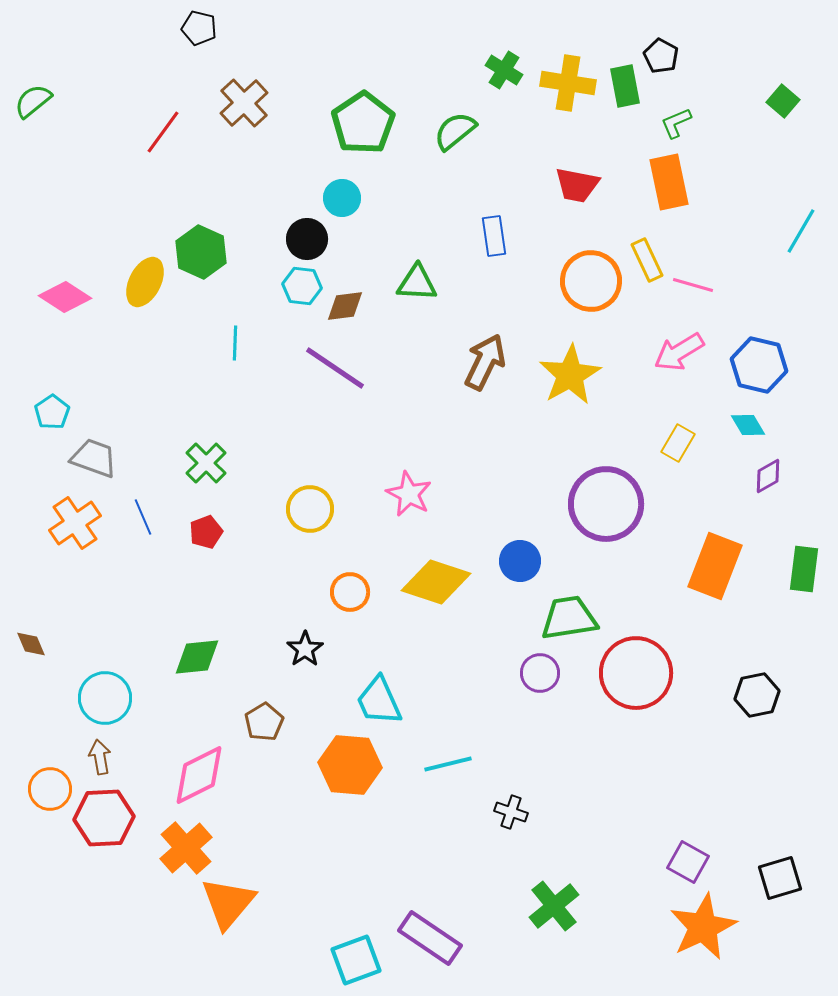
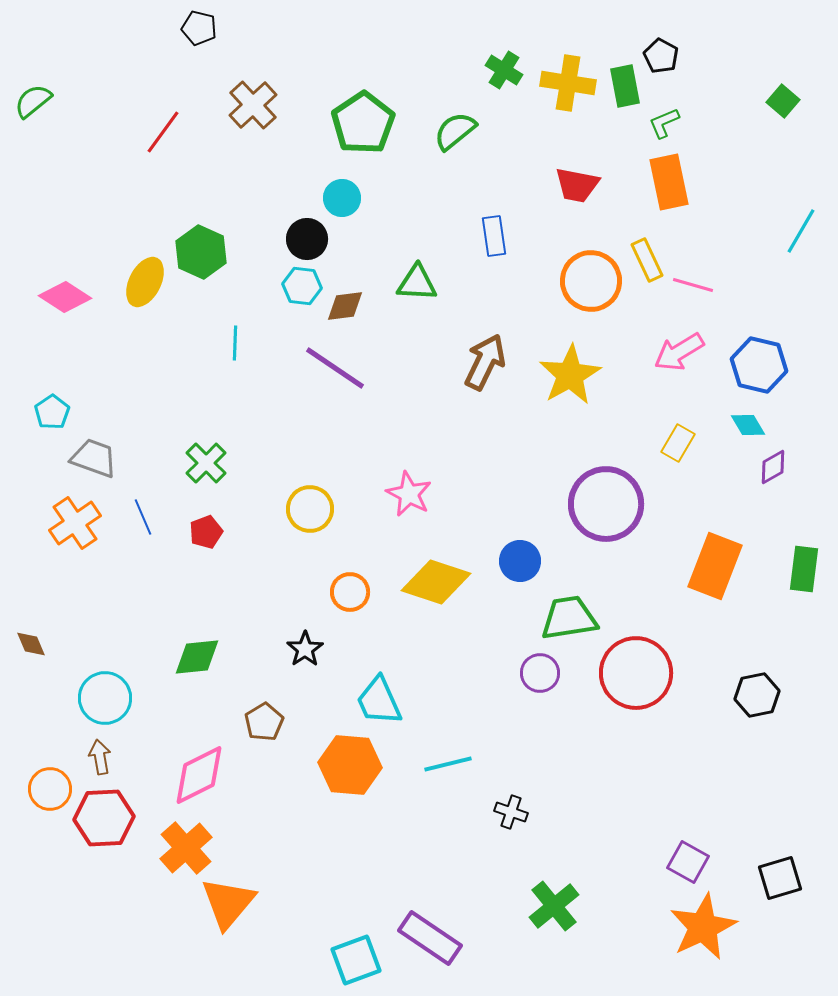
brown cross at (244, 103): moved 9 px right, 2 px down
green L-shape at (676, 123): moved 12 px left
purple diamond at (768, 476): moved 5 px right, 9 px up
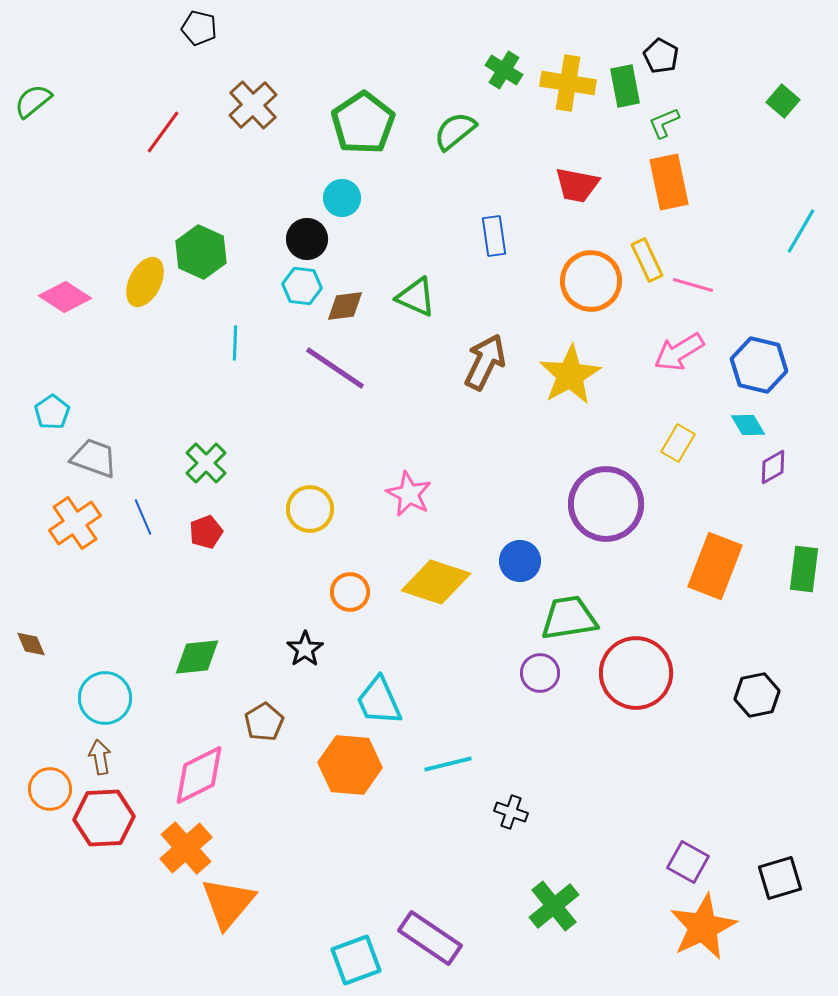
green triangle at (417, 283): moved 1 px left, 14 px down; rotated 21 degrees clockwise
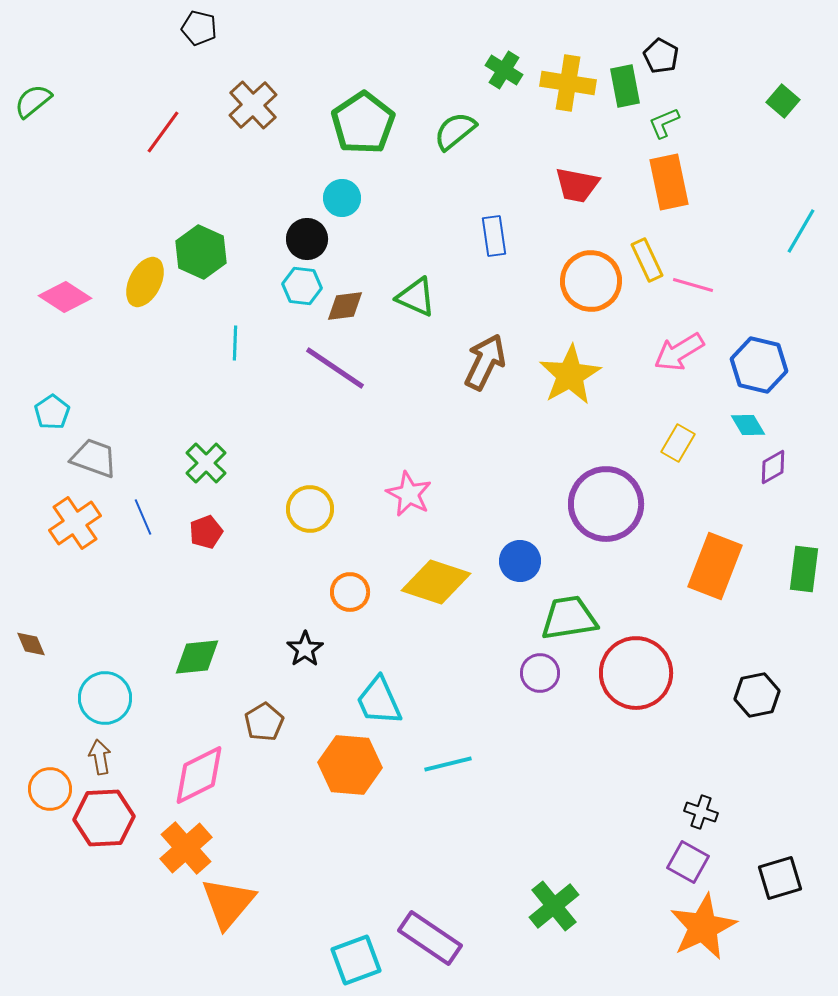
black cross at (511, 812): moved 190 px right
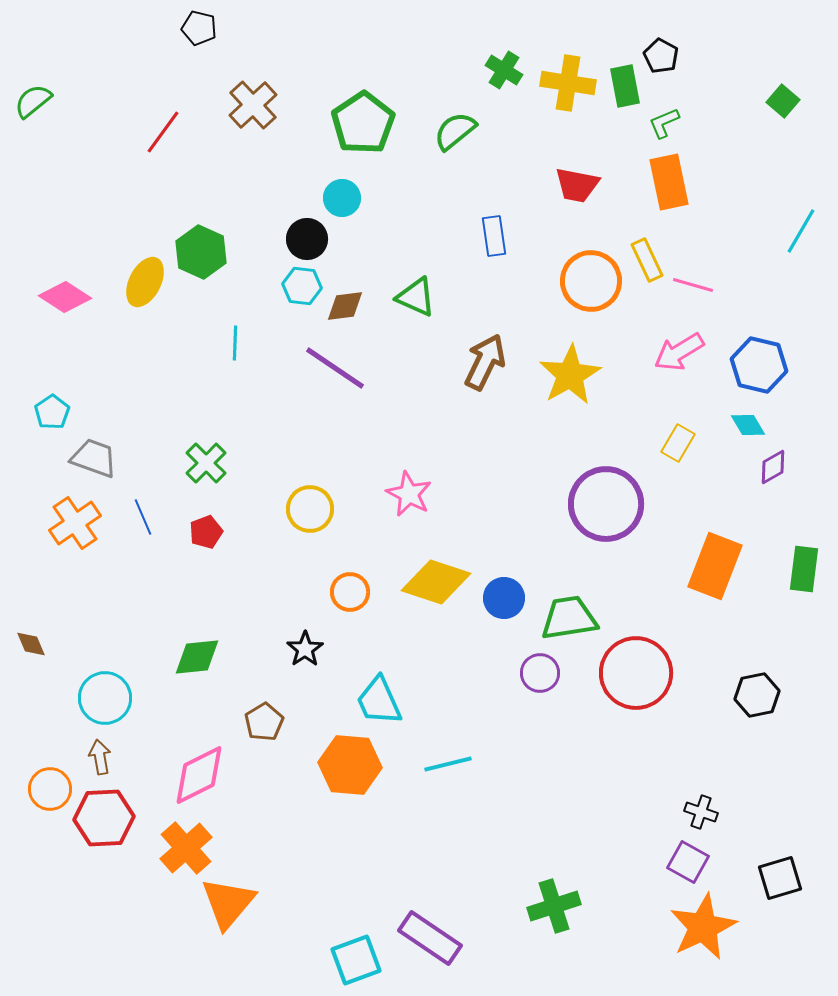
blue circle at (520, 561): moved 16 px left, 37 px down
green cross at (554, 906): rotated 21 degrees clockwise
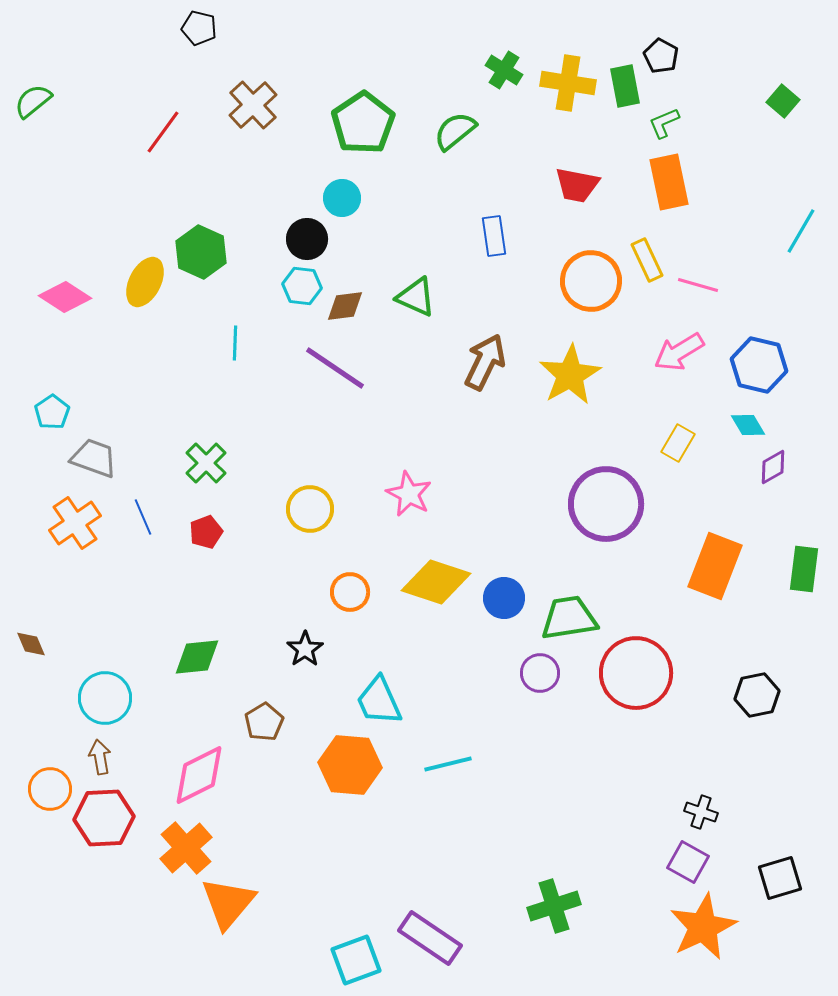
pink line at (693, 285): moved 5 px right
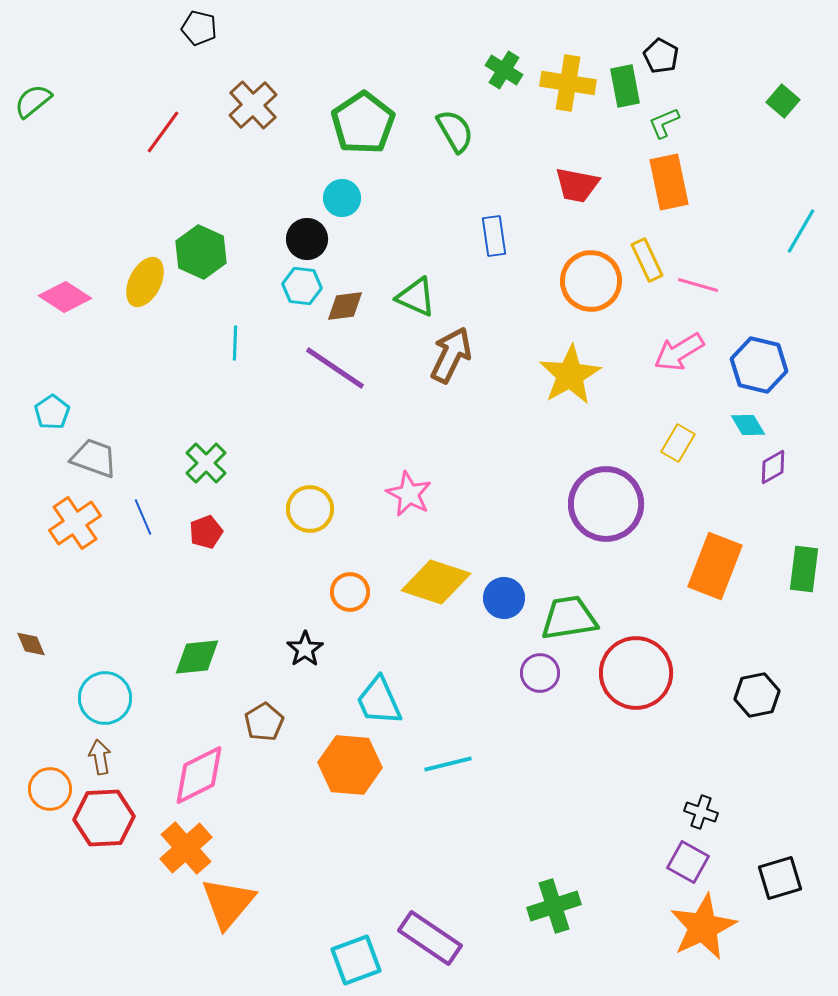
green semicircle at (455, 131): rotated 99 degrees clockwise
brown arrow at (485, 362): moved 34 px left, 7 px up
